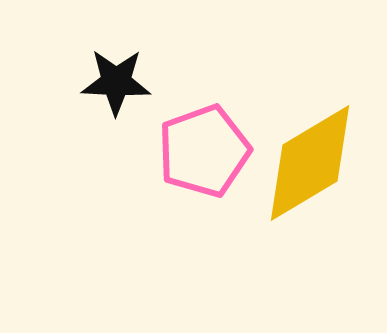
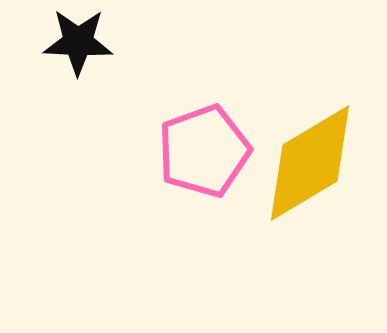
black star: moved 38 px left, 40 px up
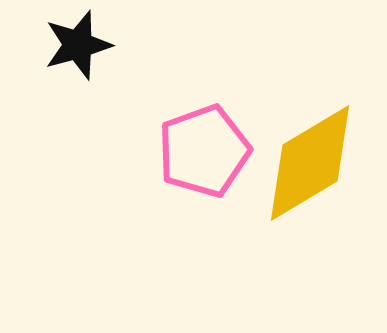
black star: moved 3 px down; rotated 18 degrees counterclockwise
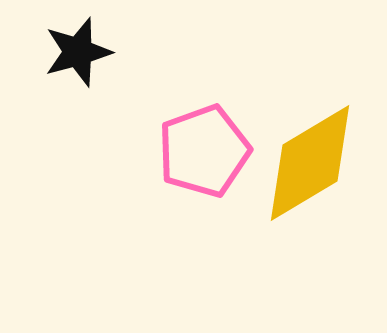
black star: moved 7 px down
